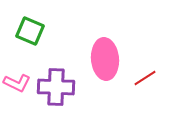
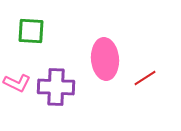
green square: moved 1 px right; rotated 20 degrees counterclockwise
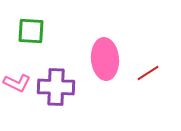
red line: moved 3 px right, 5 px up
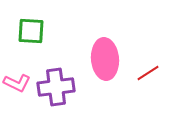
purple cross: rotated 9 degrees counterclockwise
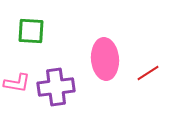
pink L-shape: rotated 16 degrees counterclockwise
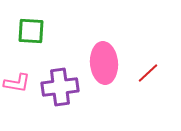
pink ellipse: moved 1 px left, 4 px down
red line: rotated 10 degrees counterclockwise
purple cross: moved 4 px right
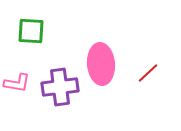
pink ellipse: moved 3 px left, 1 px down
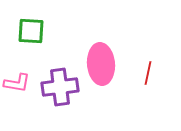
red line: rotated 35 degrees counterclockwise
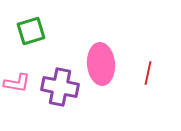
green square: rotated 20 degrees counterclockwise
purple cross: rotated 18 degrees clockwise
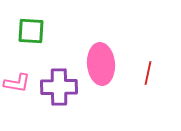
green square: rotated 20 degrees clockwise
purple cross: moved 1 px left; rotated 12 degrees counterclockwise
